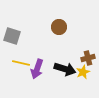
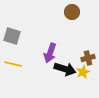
brown circle: moved 13 px right, 15 px up
yellow line: moved 8 px left, 1 px down
purple arrow: moved 13 px right, 16 px up
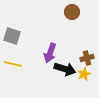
brown cross: moved 1 px left
yellow star: moved 1 px right, 2 px down
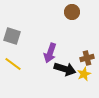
yellow line: rotated 24 degrees clockwise
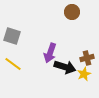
black arrow: moved 2 px up
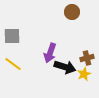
gray square: rotated 18 degrees counterclockwise
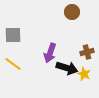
gray square: moved 1 px right, 1 px up
brown cross: moved 6 px up
black arrow: moved 2 px right, 1 px down
yellow star: rotated 24 degrees counterclockwise
